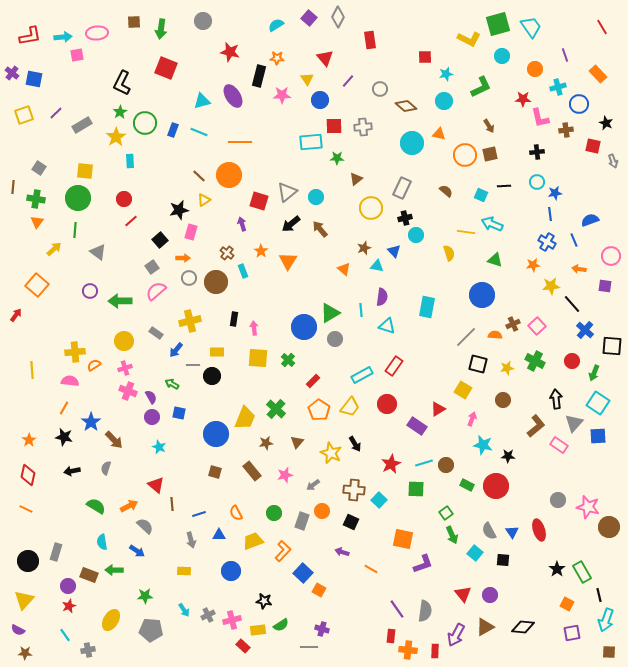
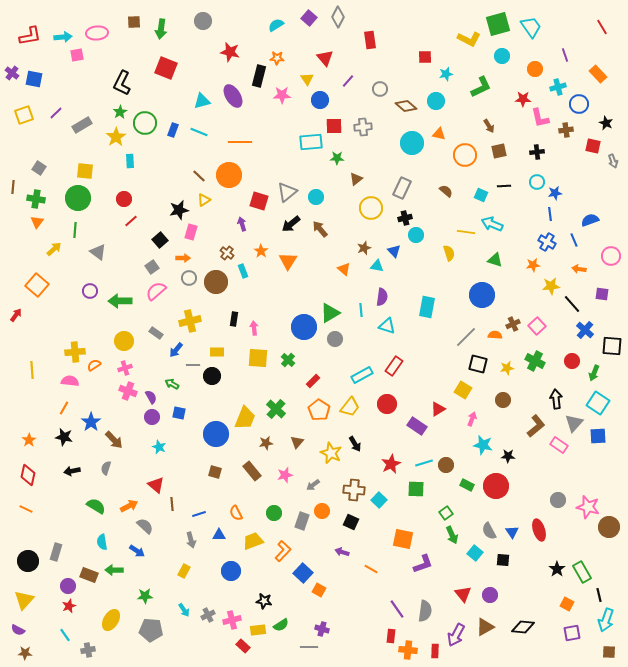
cyan circle at (444, 101): moved 8 px left
brown square at (490, 154): moved 9 px right, 3 px up
purple square at (605, 286): moved 3 px left, 8 px down
yellow rectangle at (184, 571): rotated 64 degrees counterclockwise
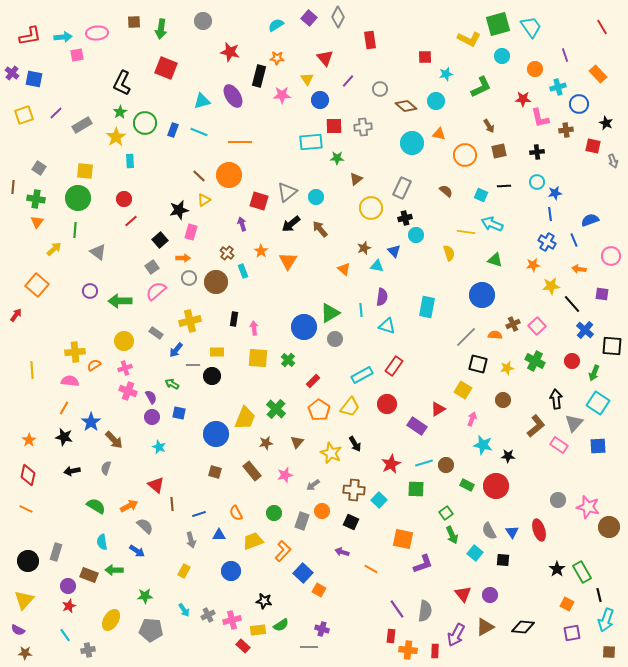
blue square at (598, 436): moved 10 px down
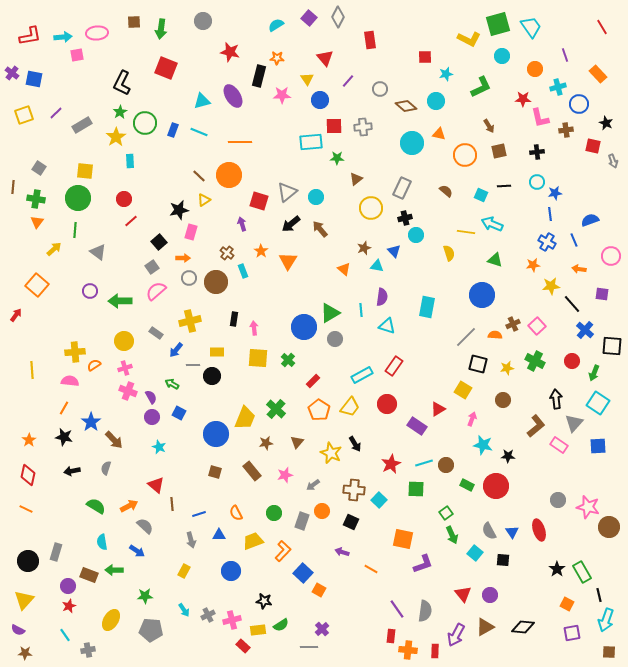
black square at (160, 240): moved 1 px left, 2 px down
blue square at (179, 413): rotated 16 degrees clockwise
purple cross at (322, 629): rotated 32 degrees clockwise
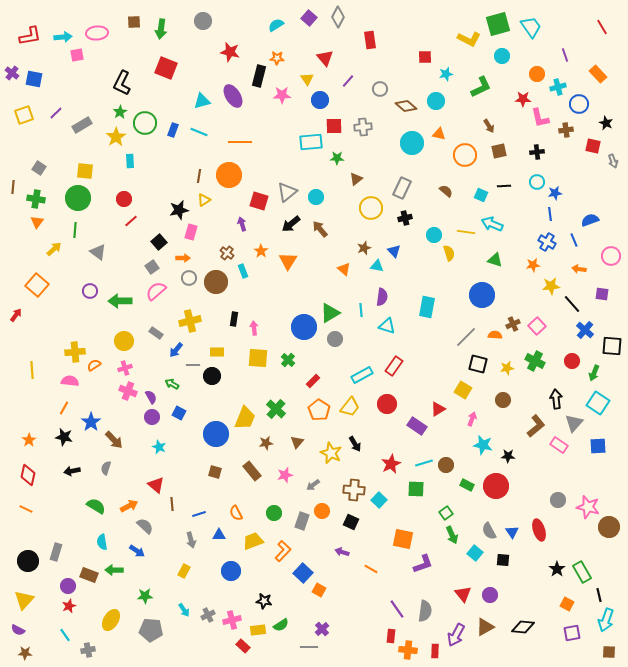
orange circle at (535, 69): moved 2 px right, 5 px down
brown line at (199, 176): rotated 56 degrees clockwise
cyan circle at (416, 235): moved 18 px right
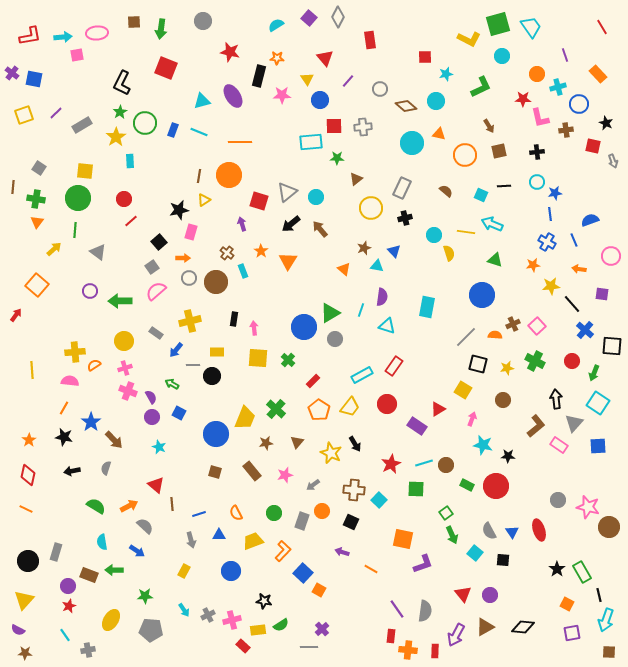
cyan line at (361, 310): rotated 24 degrees clockwise
